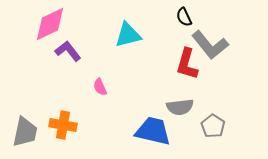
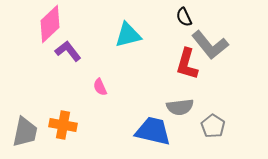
pink diamond: rotated 18 degrees counterclockwise
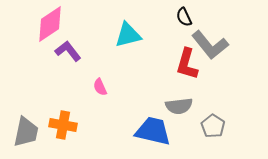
pink diamond: rotated 9 degrees clockwise
gray semicircle: moved 1 px left, 1 px up
gray trapezoid: moved 1 px right
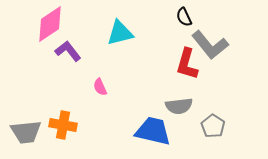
cyan triangle: moved 8 px left, 2 px up
gray trapezoid: rotated 72 degrees clockwise
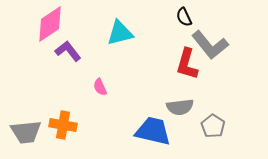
gray semicircle: moved 1 px right, 1 px down
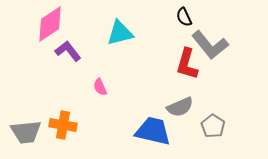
gray semicircle: rotated 16 degrees counterclockwise
